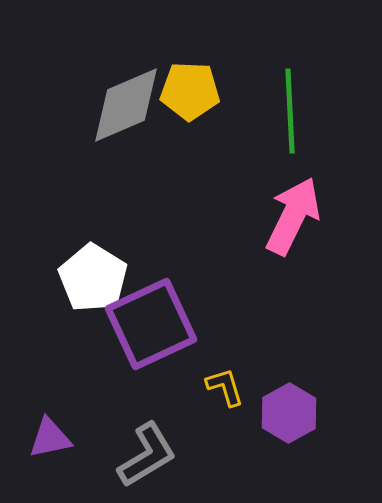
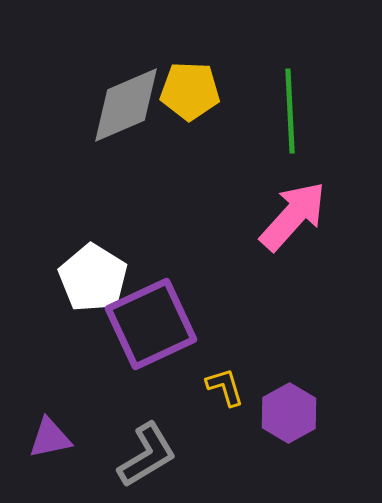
pink arrow: rotated 16 degrees clockwise
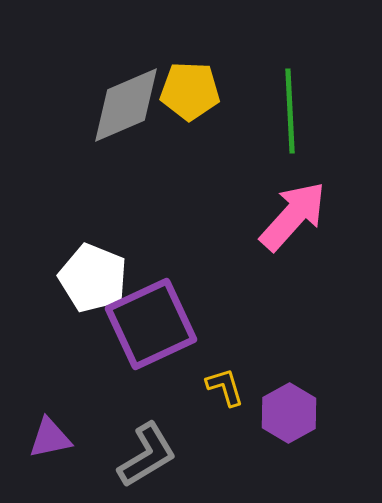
white pentagon: rotated 10 degrees counterclockwise
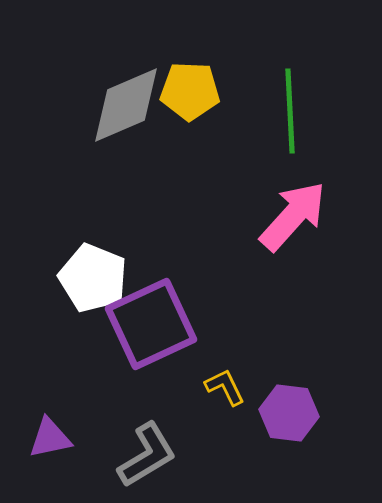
yellow L-shape: rotated 9 degrees counterclockwise
purple hexagon: rotated 24 degrees counterclockwise
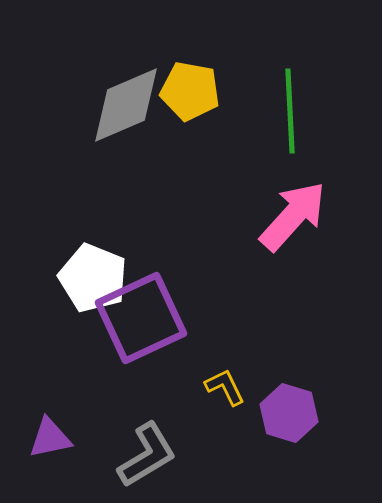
yellow pentagon: rotated 8 degrees clockwise
purple square: moved 10 px left, 6 px up
purple hexagon: rotated 10 degrees clockwise
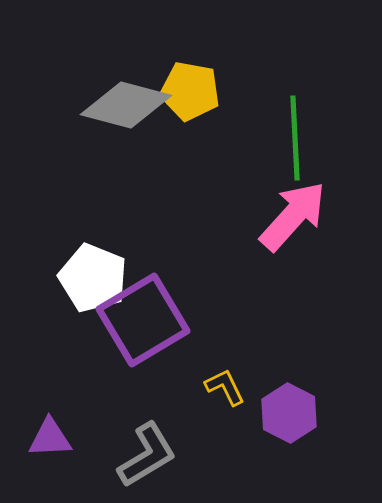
gray diamond: rotated 38 degrees clockwise
green line: moved 5 px right, 27 px down
purple square: moved 2 px right, 2 px down; rotated 6 degrees counterclockwise
purple hexagon: rotated 10 degrees clockwise
purple triangle: rotated 9 degrees clockwise
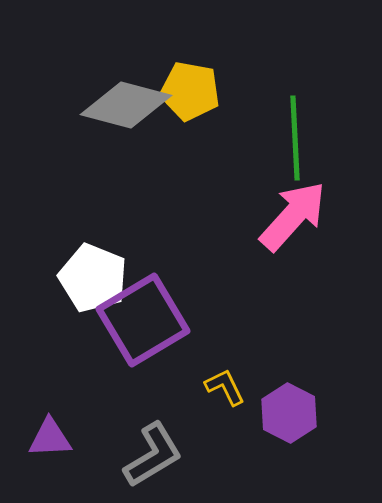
gray L-shape: moved 6 px right
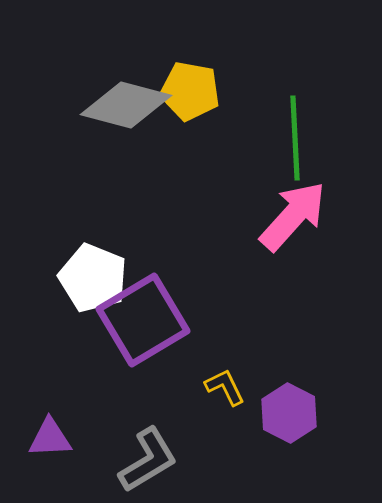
gray L-shape: moved 5 px left, 5 px down
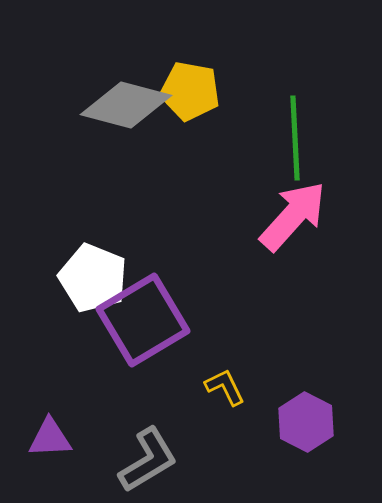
purple hexagon: moved 17 px right, 9 px down
